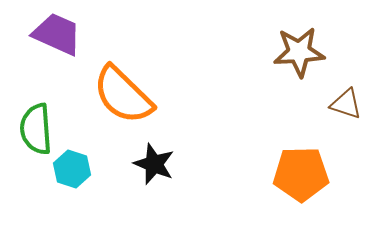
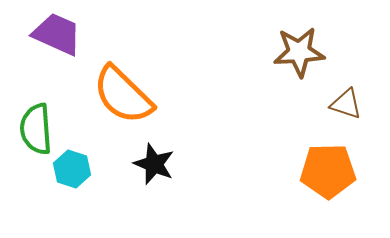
orange pentagon: moved 27 px right, 3 px up
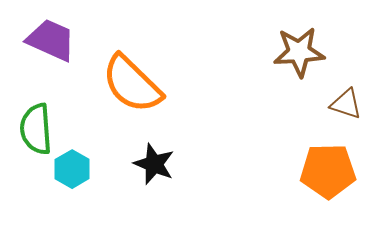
purple trapezoid: moved 6 px left, 6 px down
orange semicircle: moved 9 px right, 11 px up
cyan hexagon: rotated 12 degrees clockwise
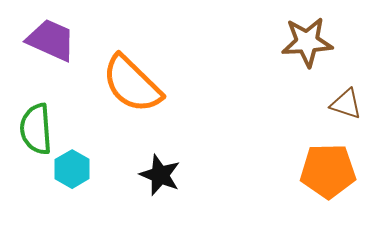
brown star: moved 8 px right, 10 px up
black star: moved 6 px right, 11 px down
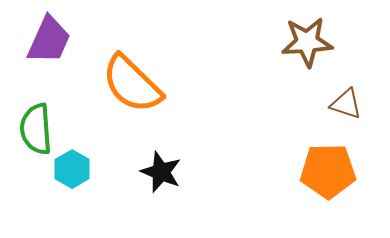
purple trapezoid: moved 2 px left; rotated 90 degrees clockwise
black star: moved 1 px right, 3 px up
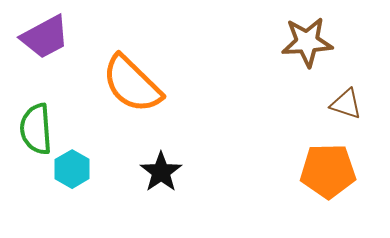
purple trapezoid: moved 4 px left, 3 px up; rotated 38 degrees clockwise
black star: rotated 15 degrees clockwise
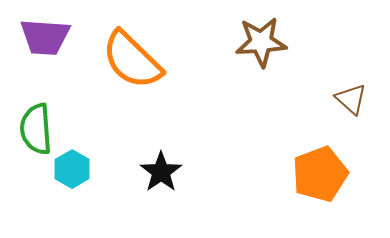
purple trapezoid: rotated 32 degrees clockwise
brown star: moved 46 px left
orange semicircle: moved 24 px up
brown triangle: moved 5 px right, 5 px up; rotated 24 degrees clockwise
orange pentagon: moved 8 px left, 3 px down; rotated 20 degrees counterclockwise
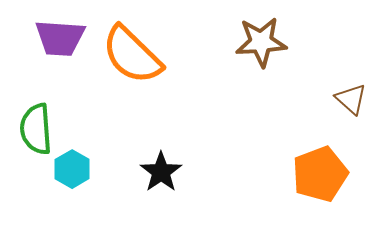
purple trapezoid: moved 15 px right, 1 px down
orange semicircle: moved 5 px up
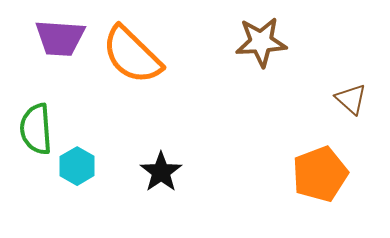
cyan hexagon: moved 5 px right, 3 px up
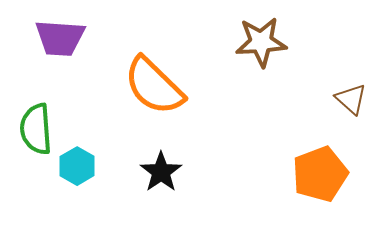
orange semicircle: moved 22 px right, 31 px down
